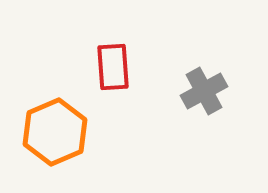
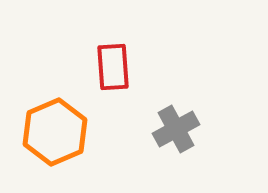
gray cross: moved 28 px left, 38 px down
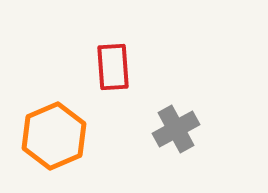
orange hexagon: moved 1 px left, 4 px down
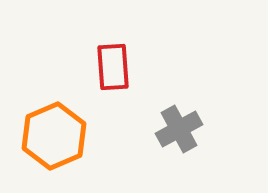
gray cross: moved 3 px right
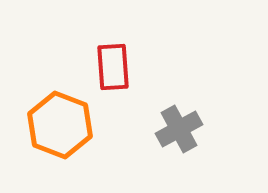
orange hexagon: moved 6 px right, 11 px up; rotated 16 degrees counterclockwise
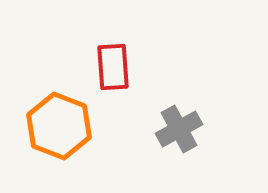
orange hexagon: moved 1 px left, 1 px down
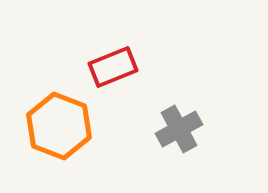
red rectangle: rotated 72 degrees clockwise
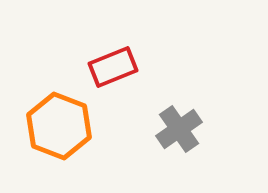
gray cross: rotated 6 degrees counterclockwise
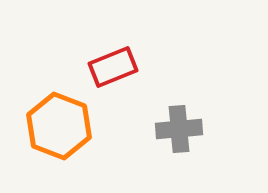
gray cross: rotated 30 degrees clockwise
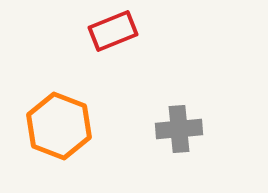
red rectangle: moved 36 px up
